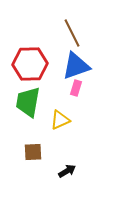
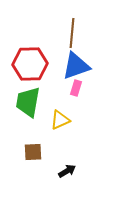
brown line: rotated 32 degrees clockwise
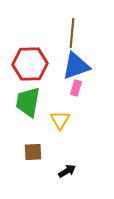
yellow triangle: rotated 35 degrees counterclockwise
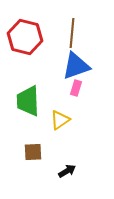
red hexagon: moved 5 px left, 27 px up; rotated 16 degrees clockwise
green trapezoid: moved 1 px up; rotated 12 degrees counterclockwise
yellow triangle: rotated 25 degrees clockwise
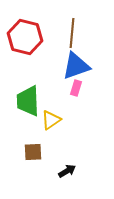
yellow triangle: moved 9 px left
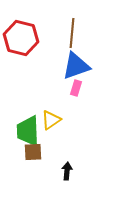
red hexagon: moved 4 px left, 1 px down
green trapezoid: moved 30 px down
black arrow: rotated 54 degrees counterclockwise
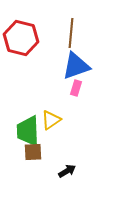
brown line: moved 1 px left
black arrow: rotated 54 degrees clockwise
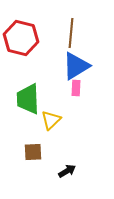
blue triangle: rotated 12 degrees counterclockwise
pink rectangle: rotated 14 degrees counterclockwise
yellow triangle: rotated 10 degrees counterclockwise
green trapezoid: moved 32 px up
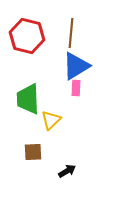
red hexagon: moved 6 px right, 2 px up
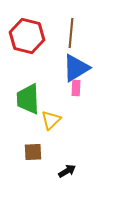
blue triangle: moved 2 px down
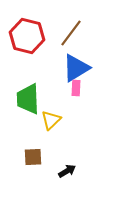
brown line: rotated 32 degrees clockwise
brown square: moved 5 px down
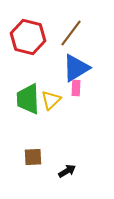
red hexagon: moved 1 px right, 1 px down
yellow triangle: moved 20 px up
